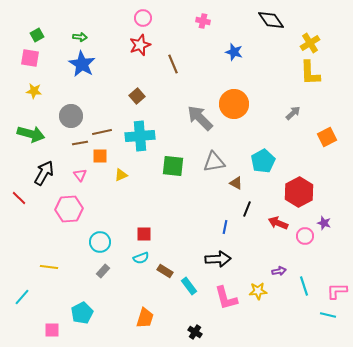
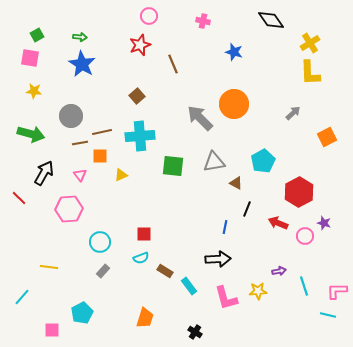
pink circle at (143, 18): moved 6 px right, 2 px up
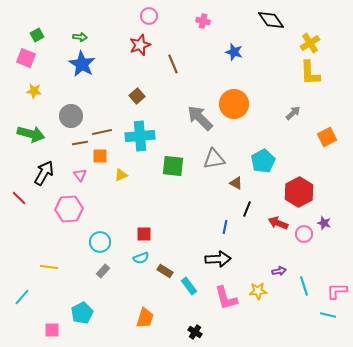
pink square at (30, 58): moved 4 px left; rotated 12 degrees clockwise
gray triangle at (214, 162): moved 3 px up
pink circle at (305, 236): moved 1 px left, 2 px up
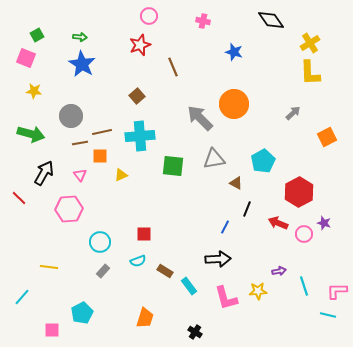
brown line at (173, 64): moved 3 px down
blue line at (225, 227): rotated 16 degrees clockwise
cyan semicircle at (141, 258): moved 3 px left, 3 px down
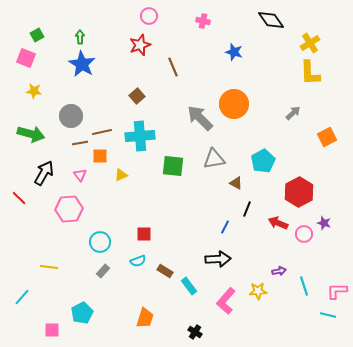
green arrow at (80, 37): rotated 96 degrees counterclockwise
pink L-shape at (226, 298): moved 3 px down; rotated 56 degrees clockwise
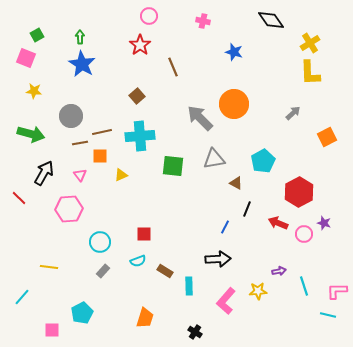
red star at (140, 45): rotated 15 degrees counterclockwise
cyan rectangle at (189, 286): rotated 36 degrees clockwise
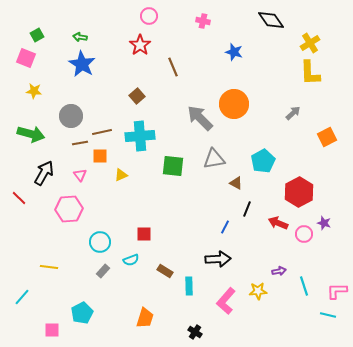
green arrow at (80, 37): rotated 80 degrees counterclockwise
cyan semicircle at (138, 261): moved 7 px left, 1 px up
